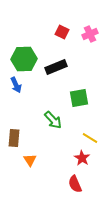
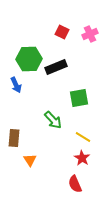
green hexagon: moved 5 px right
yellow line: moved 7 px left, 1 px up
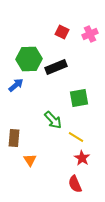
blue arrow: rotated 105 degrees counterclockwise
yellow line: moved 7 px left
